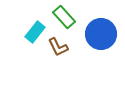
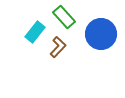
brown L-shape: rotated 110 degrees counterclockwise
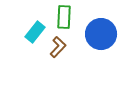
green rectangle: rotated 45 degrees clockwise
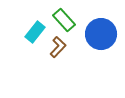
green rectangle: moved 3 px down; rotated 45 degrees counterclockwise
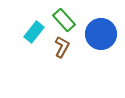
cyan rectangle: moved 1 px left
brown L-shape: moved 4 px right; rotated 15 degrees counterclockwise
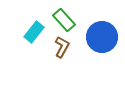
blue circle: moved 1 px right, 3 px down
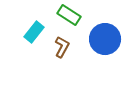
green rectangle: moved 5 px right, 5 px up; rotated 15 degrees counterclockwise
blue circle: moved 3 px right, 2 px down
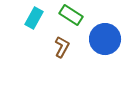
green rectangle: moved 2 px right
cyan rectangle: moved 14 px up; rotated 10 degrees counterclockwise
